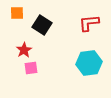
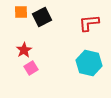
orange square: moved 4 px right, 1 px up
black square: moved 8 px up; rotated 30 degrees clockwise
cyan hexagon: rotated 20 degrees clockwise
pink square: rotated 24 degrees counterclockwise
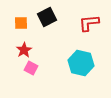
orange square: moved 11 px down
black square: moved 5 px right
cyan hexagon: moved 8 px left
pink square: rotated 32 degrees counterclockwise
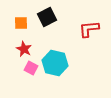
red L-shape: moved 6 px down
red star: moved 1 px up; rotated 14 degrees counterclockwise
cyan hexagon: moved 26 px left
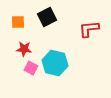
orange square: moved 3 px left, 1 px up
red star: rotated 21 degrees counterclockwise
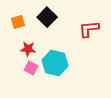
black square: rotated 18 degrees counterclockwise
orange square: rotated 16 degrees counterclockwise
red star: moved 4 px right
